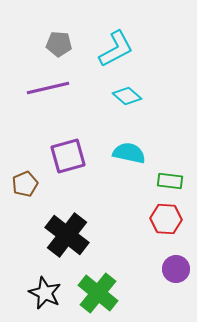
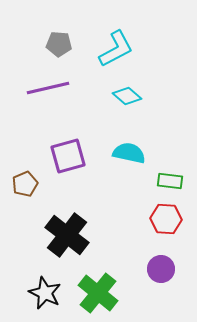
purple circle: moved 15 px left
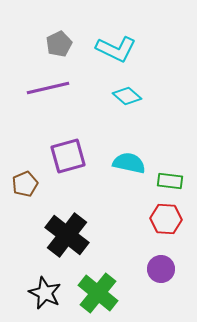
gray pentagon: rotated 30 degrees counterclockwise
cyan L-shape: rotated 54 degrees clockwise
cyan semicircle: moved 10 px down
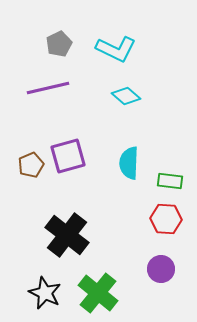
cyan diamond: moved 1 px left
cyan semicircle: rotated 100 degrees counterclockwise
brown pentagon: moved 6 px right, 19 px up
